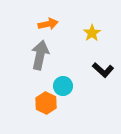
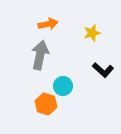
yellow star: rotated 18 degrees clockwise
orange hexagon: moved 1 px down; rotated 10 degrees counterclockwise
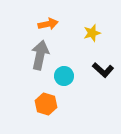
cyan circle: moved 1 px right, 10 px up
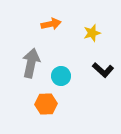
orange arrow: moved 3 px right
gray arrow: moved 9 px left, 8 px down
cyan circle: moved 3 px left
orange hexagon: rotated 20 degrees counterclockwise
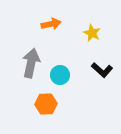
yellow star: rotated 30 degrees counterclockwise
black L-shape: moved 1 px left
cyan circle: moved 1 px left, 1 px up
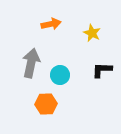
black L-shape: rotated 140 degrees clockwise
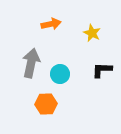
cyan circle: moved 1 px up
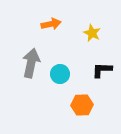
orange hexagon: moved 36 px right, 1 px down
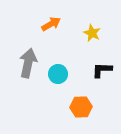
orange arrow: rotated 18 degrees counterclockwise
gray arrow: moved 3 px left
cyan circle: moved 2 px left
orange hexagon: moved 1 px left, 2 px down
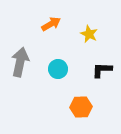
yellow star: moved 3 px left, 1 px down
gray arrow: moved 8 px left, 1 px up
cyan circle: moved 5 px up
